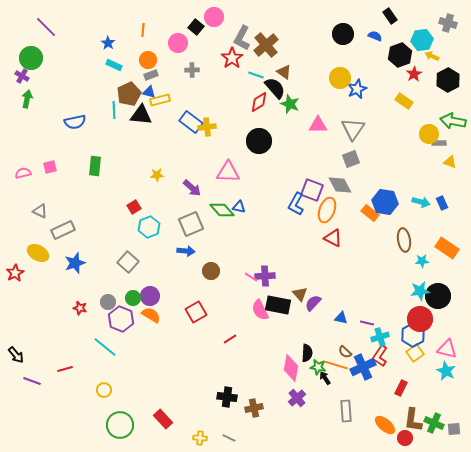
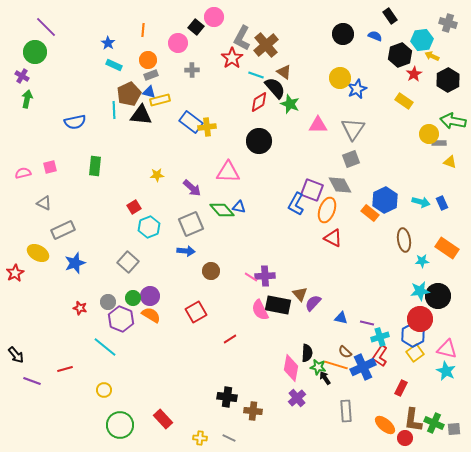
green circle at (31, 58): moved 4 px right, 6 px up
blue hexagon at (385, 202): moved 2 px up; rotated 25 degrees clockwise
gray triangle at (40, 211): moved 4 px right, 8 px up
brown cross at (254, 408): moved 1 px left, 3 px down; rotated 18 degrees clockwise
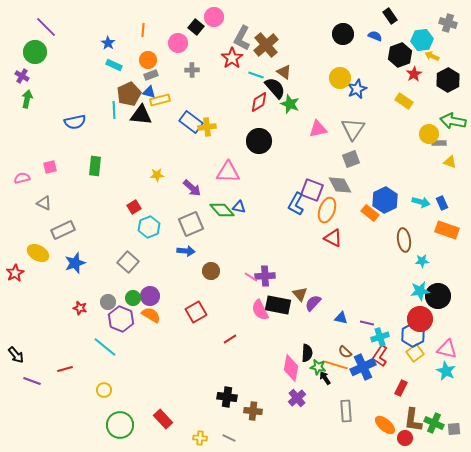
pink triangle at (318, 125): moved 4 px down; rotated 12 degrees counterclockwise
pink semicircle at (23, 173): moved 1 px left, 5 px down
orange rectangle at (447, 248): moved 18 px up; rotated 15 degrees counterclockwise
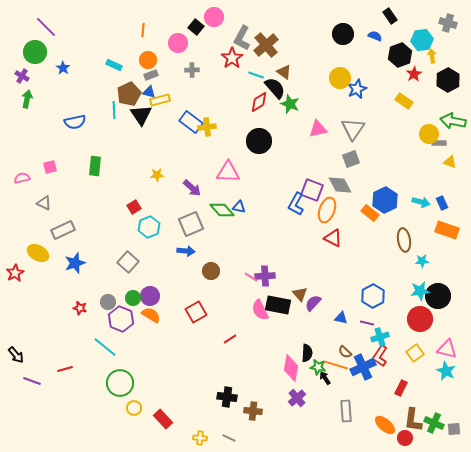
blue star at (108, 43): moved 45 px left, 25 px down
yellow arrow at (432, 56): rotated 56 degrees clockwise
black triangle at (141, 115): rotated 50 degrees clockwise
blue hexagon at (413, 335): moved 40 px left, 39 px up
yellow circle at (104, 390): moved 30 px right, 18 px down
green circle at (120, 425): moved 42 px up
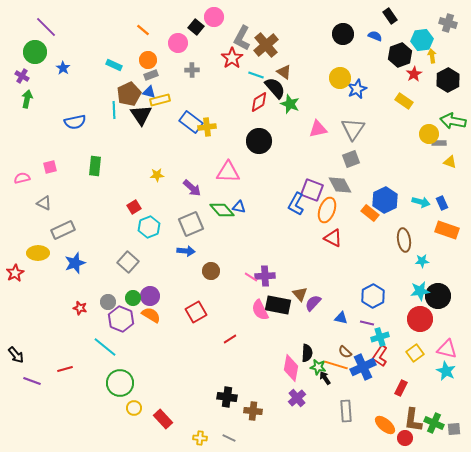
orange line at (143, 30): rotated 56 degrees counterclockwise
yellow ellipse at (38, 253): rotated 30 degrees counterclockwise
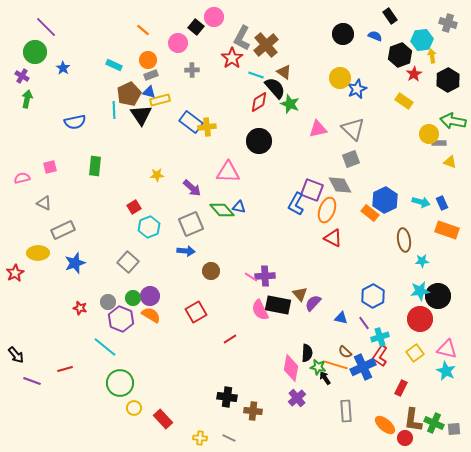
gray triangle at (353, 129): rotated 20 degrees counterclockwise
purple line at (367, 323): moved 3 px left; rotated 40 degrees clockwise
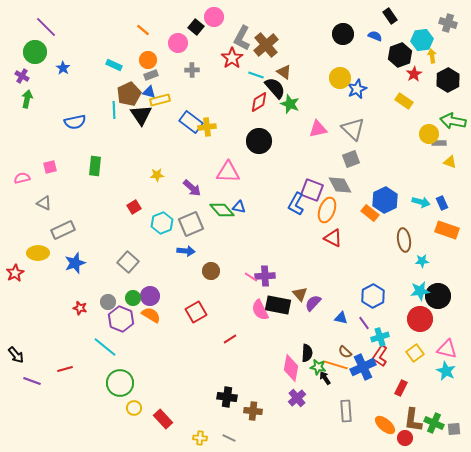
cyan hexagon at (149, 227): moved 13 px right, 4 px up
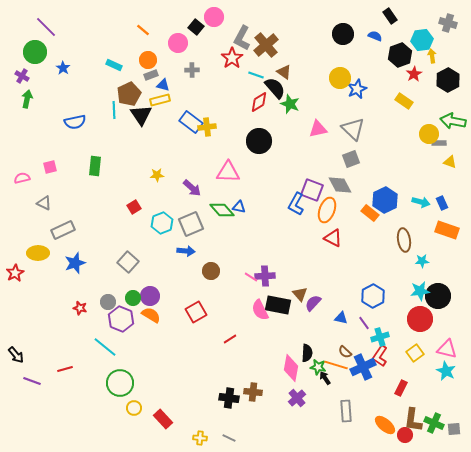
blue triangle at (149, 92): moved 14 px right, 7 px up
black cross at (227, 397): moved 2 px right, 1 px down
brown cross at (253, 411): moved 19 px up
red circle at (405, 438): moved 3 px up
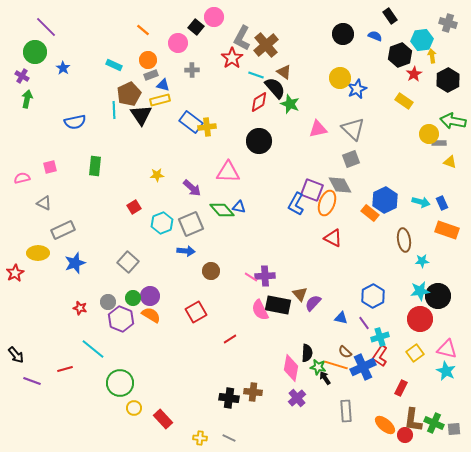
orange ellipse at (327, 210): moved 7 px up
cyan line at (105, 347): moved 12 px left, 2 px down
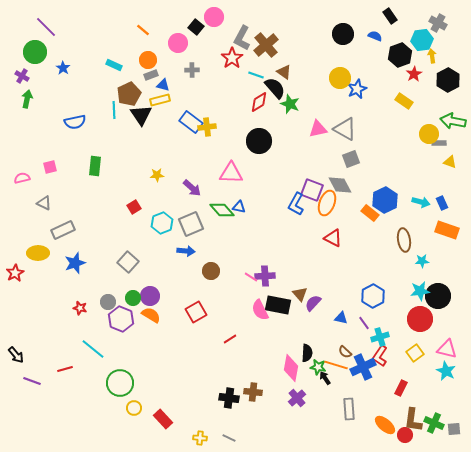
gray cross at (448, 23): moved 10 px left; rotated 12 degrees clockwise
gray triangle at (353, 129): moved 8 px left; rotated 15 degrees counterclockwise
pink triangle at (228, 172): moved 3 px right, 1 px down
gray rectangle at (346, 411): moved 3 px right, 2 px up
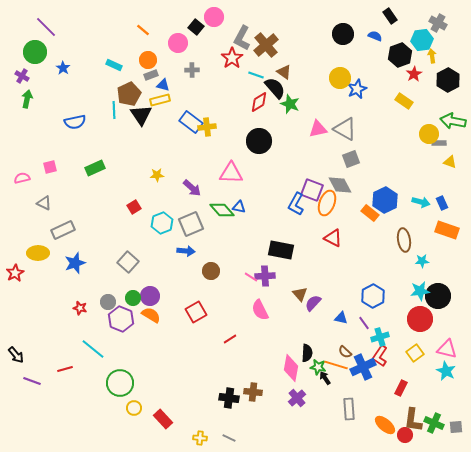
green rectangle at (95, 166): moved 2 px down; rotated 60 degrees clockwise
black rectangle at (278, 305): moved 3 px right, 55 px up
gray square at (454, 429): moved 2 px right, 2 px up
